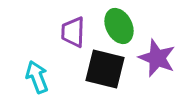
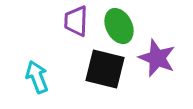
purple trapezoid: moved 3 px right, 11 px up
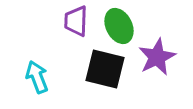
purple star: moved 1 px up; rotated 24 degrees clockwise
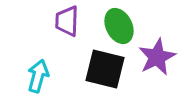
purple trapezoid: moved 9 px left
cyan arrow: moved 1 px right, 1 px up; rotated 36 degrees clockwise
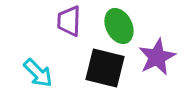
purple trapezoid: moved 2 px right
black square: moved 1 px up
cyan arrow: moved 3 px up; rotated 120 degrees clockwise
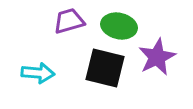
purple trapezoid: rotated 72 degrees clockwise
green ellipse: rotated 52 degrees counterclockwise
cyan arrow: rotated 40 degrees counterclockwise
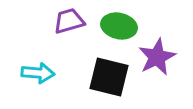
black square: moved 4 px right, 9 px down
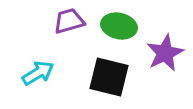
purple star: moved 8 px right, 4 px up
cyan arrow: rotated 36 degrees counterclockwise
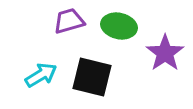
purple star: rotated 9 degrees counterclockwise
cyan arrow: moved 3 px right, 2 px down
black square: moved 17 px left
